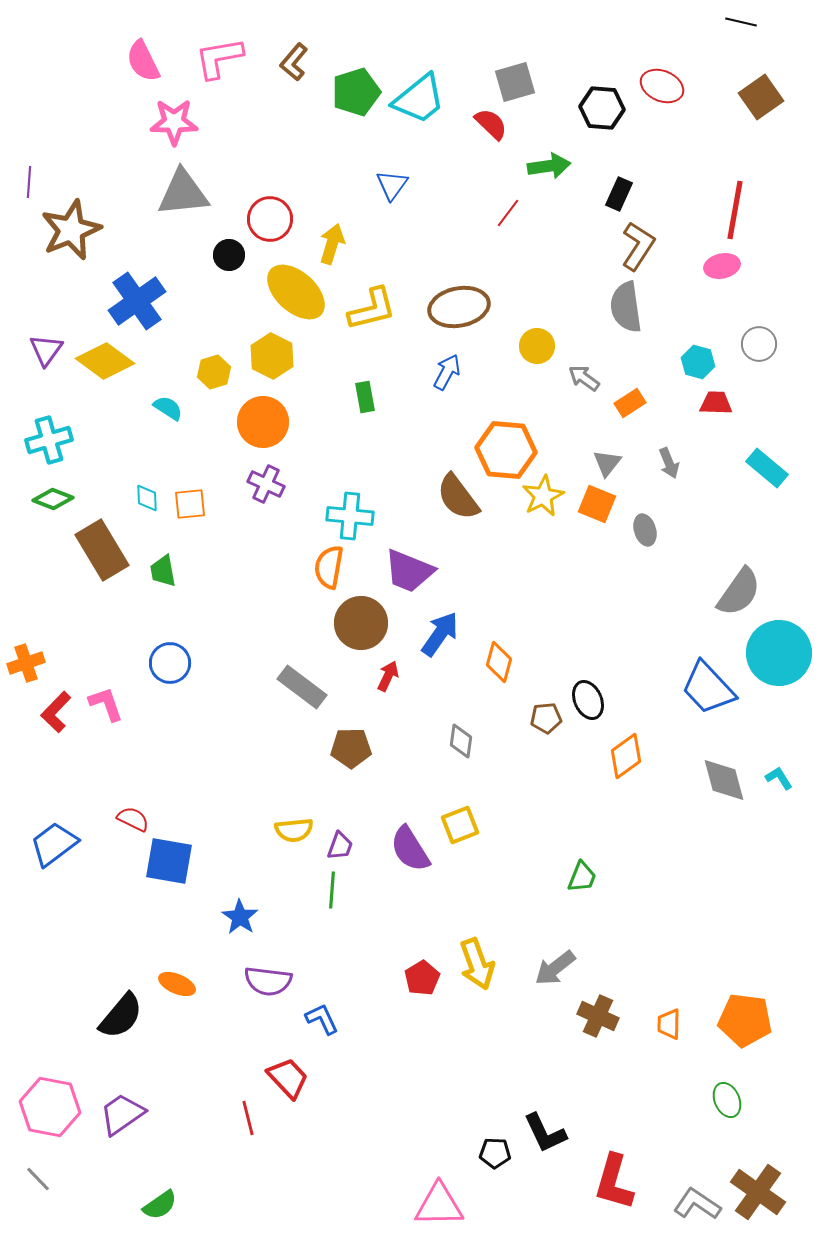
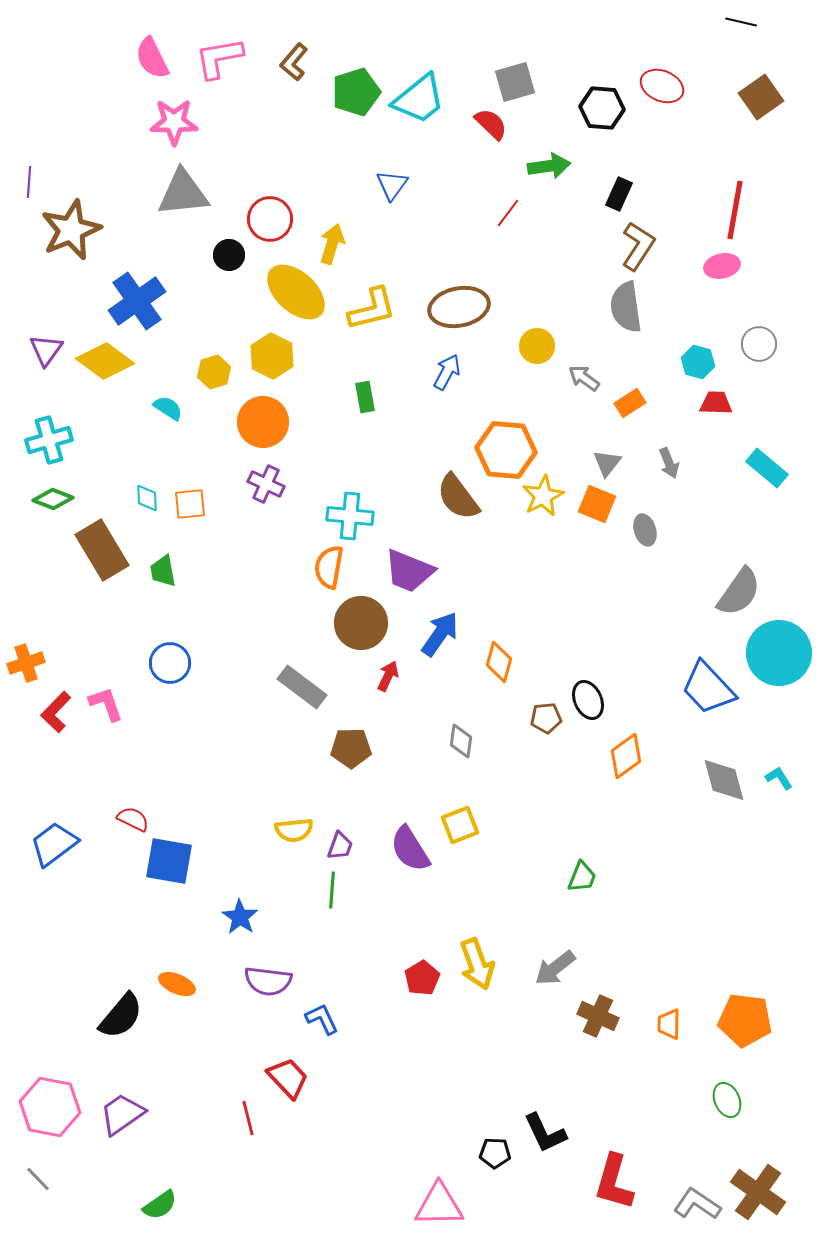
pink semicircle at (143, 61): moved 9 px right, 3 px up
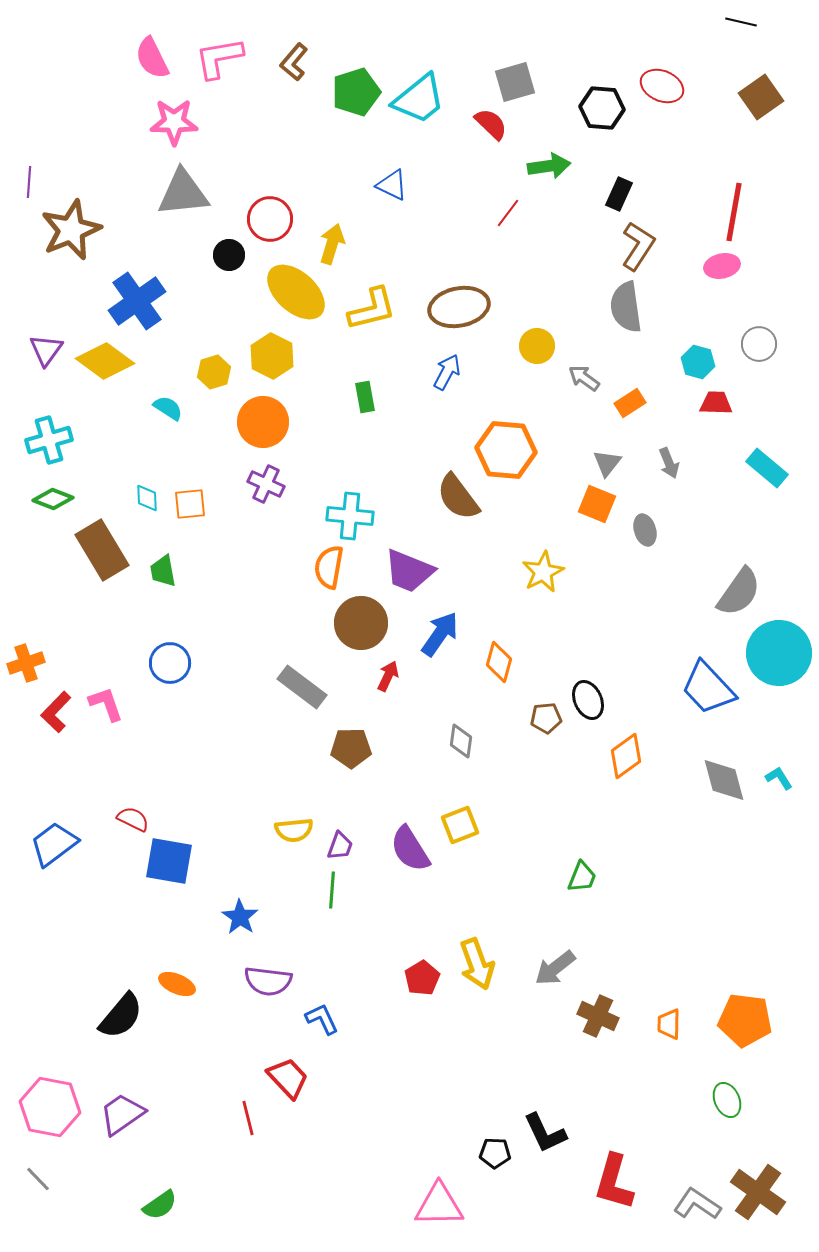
blue triangle at (392, 185): rotated 40 degrees counterclockwise
red line at (735, 210): moved 1 px left, 2 px down
yellow star at (543, 496): moved 76 px down
